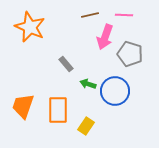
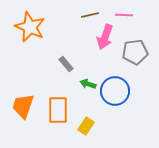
gray pentagon: moved 5 px right, 2 px up; rotated 25 degrees counterclockwise
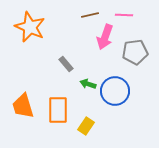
orange trapezoid: rotated 36 degrees counterclockwise
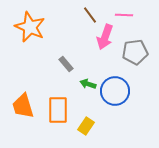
brown line: rotated 66 degrees clockwise
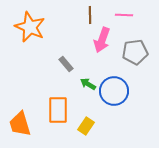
brown line: rotated 36 degrees clockwise
pink arrow: moved 3 px left, 3 px down
green arrow: rotated 14 degrees clockwise
blue circle: moved 1 px left
orange trapezoid: moved 3 px left, 18 px down
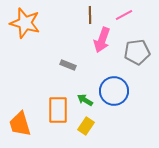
pink line: rotated 30 degrees counterclockwise
orange star: moved 5 px left, 4 px up; rotated 8 degrees counterclockwise
gray pentagon: moved 2 px right
gray rectangle: moved 2 px right, 1 px down; rotated 28 degrees counterclockwise
green arrow: moved 3 px left, 16 px down
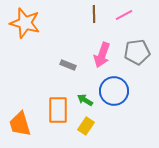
brown line: moved 4 px right, 1 px up
pink arrow: moved 15 px down
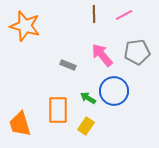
orange star: moved 3 px down
pink arrow: rotated 120 degrees clockwise
green arrow: moved 3 px right, 2 px up
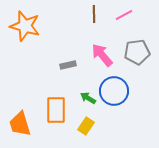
gray rectangle: rotated 35 degrees counterclockwise
orange rectangle: moved 2 px left
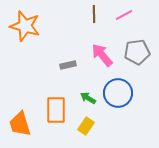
blue circle: moved 4 px right, 2 px down
